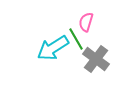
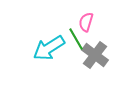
cyan arrow: moved 4 px left
gray cross: moved 1 px left, 4 px up
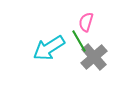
green line: moved 3 px right, 2 px down
gray cross: moved 1 px left, 2 px down; rotated 12 degrees clockwise
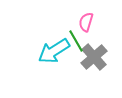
green line: moved 3 px left
cyan arrow: moved 5 px right, 3 px down
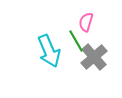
cyan arrow: moved 5 px left; rotated 80 degrees counterclockwise
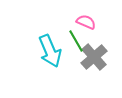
pink semicircle: rotated 96 degrees clockwise
cyan arrow: moved 1 px right
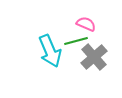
pink semicircle: moved 2 px down
green line: rotated 75 degrees counterclockwise
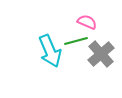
pink semicircle: moved 1 px right, 2 px up
gray cross: moved 7 px right, 3 px up
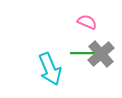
green line: moved 6 px right, 12 px down; rotated 15 degrees clockwise
cyan arrow: moved 18 px down
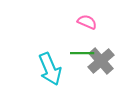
gray cross: moved 7 px down
